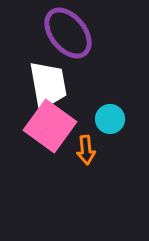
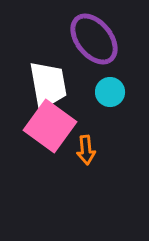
purple ellipse: moved 26 px right, 6 px down
cyan circle: moved 27 px up
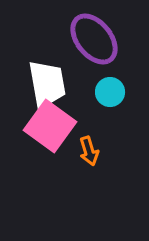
white trapezoid: moved 1 px left, 1 px up
orange arrow: moved 3 px right, 1 px down; rotated 12 degrees counterclockwise
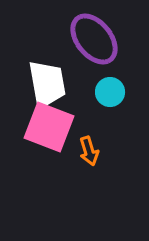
pink square: moved 1 px left, 1 px down; rotated 15 degrees counterclockwise
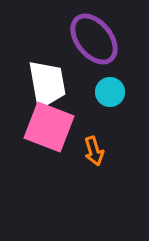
orange arrow: moved 5 px right
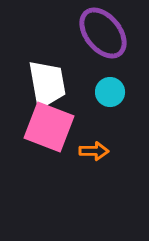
purple ellipse: moved 9 px right, 6 px up
orange arrow: rotated 72 degrees counterclockwise
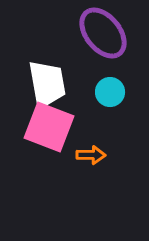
orange arrow: moved 3 px left, 4 px down
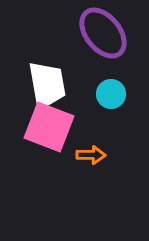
white trapezoid: moved 1 px down
cyan circle: moved 1 px right, 2 px down
